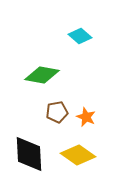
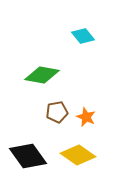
cyan diamond: moved 3 px right; rotated 10 degrees clockwise
black diamond: moved 1 px left, 2 px down; rotated 33 degrees counterclockwise
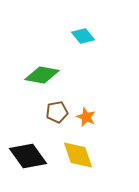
yellow diamond: rotated 36 degrees clockwise
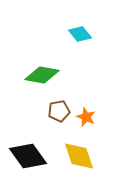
cyan diamond: moved 3 px left, 2 px up
brown pentagon: moved 2 px right, 1 px up
yellow diamond: moved 1 px right, 1 px down
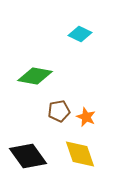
cyan diamond: rotated 25 degrees counterclockwise
green diamond: moved 7 px left, 1 px down
yellow diamond: moved 1 px right, 2 px up
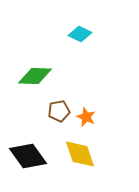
green diamond: rotated 8 degrees counterclockwise
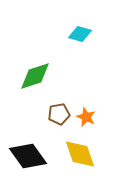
cyan diamond: rotated 10 degrees counterclockwise
green diamond: rotated 20 degrees counterclockwise
brown pentagon: moved 3 px down
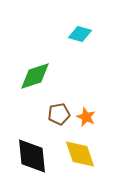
black diamond: moved 4 px right; rotated 30 degrees clockwise
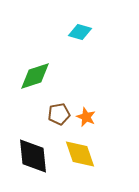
cyan diamond: moved 2 px up
black diamond: moved 1 px right
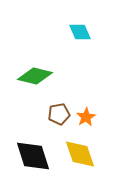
cyan diamond: rotated 50 degrees clockwise
green diamond: rotated 32 degrees clockwise
orange star: rotated 18 degrees clockwise
black diamond: rotated 12 degrees counterclockwise
